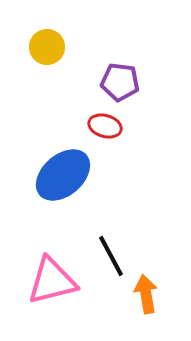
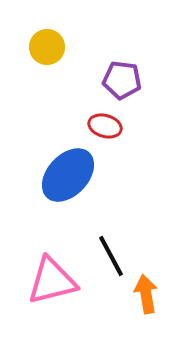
purple pentagon: moved 2 px right, 2 px up
blue ellipse: moved 5 px right; rotated 6 degrees counterclockwise
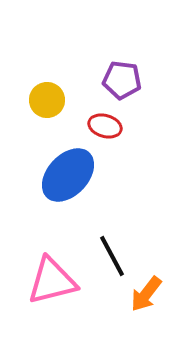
yellow circle: moved 53 px down
black line: moved 1 px right
orange arrow: rotated 132 degrees counterclockwise
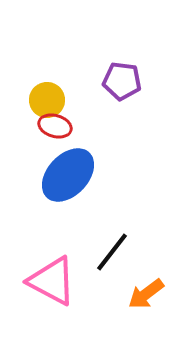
purple pentagon: moved 1 px down
red ellipse: moved 50 px left
black line: moved 4 px up; rotated 66 degrees clockwise
pink triangle: rotated 42 degrees clockwise
orange arrow: rotated 15 degrees clockwise
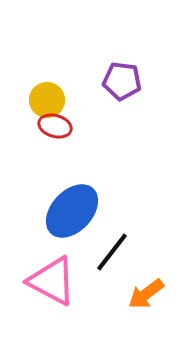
blue ellipse: moved 4 px right, 36 px down
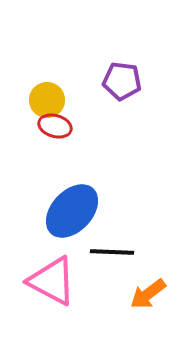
black line: rotated 54 degrees clockwise
orange arrow: moved 2 px right
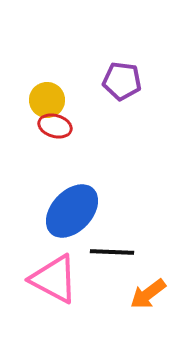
pink triangle: moved 2 px right, 2 px up
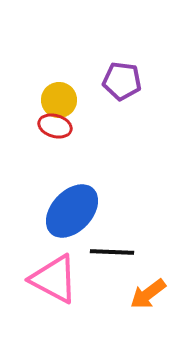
yellow circle: moved 12 px right
